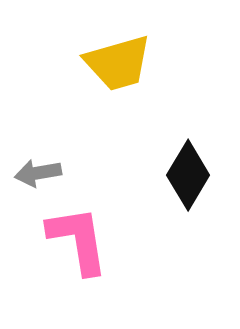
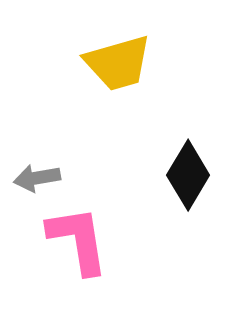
gray arrow: moved 1 px left, 5 px down
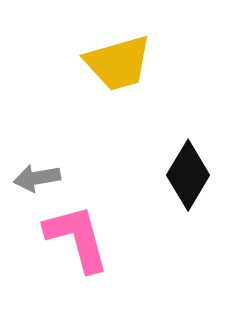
pink L-shape: moved 1 px left, 2 px up; rotated 6 degrees counterclockwise
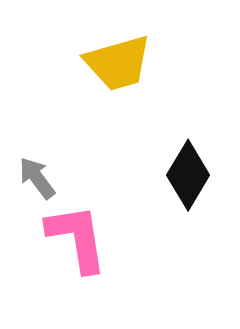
gray arrow: rotated 63 degrees clockwise
pink L-shape: rotated 6 degrees clockwise
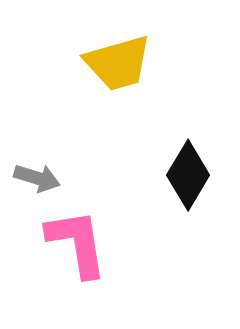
gray arrow: rotated 144 degrees clockwise
pink L-shape: moved 5 px down
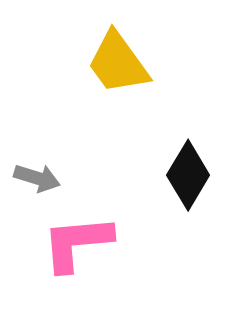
yellow trapezoid: rotated 70 degrees clockwise
pink L-shape: rotated 86 degrees counterclockwise
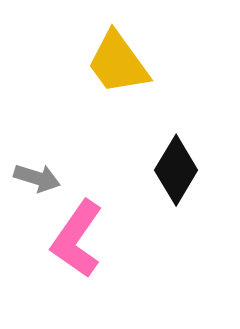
black diamond: moved 12 px left, 5 px up
pink L-shape: moved 4 px up; rotated 50 degrees counterclockwise
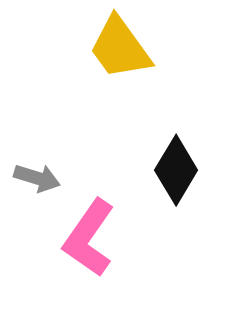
yellow trapezoid: moved 2 px right, 15 px up
pink L-shape: moved 12 px right, 1 px up
